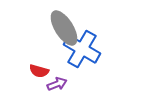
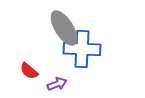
blue cross: rotated 27 degrees counterclockwise
red semicircle: moved 10 px left; rotated 24 degrees clockwise
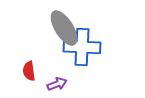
blue cross: moved 2 px up
red semicircle: rotated 42 degrees clockwise
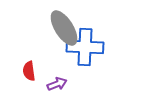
blue cross: moved 3 px right
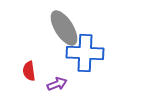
blue cross: moved 6 px down
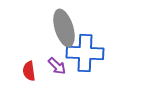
gray ellipse: rotated 15 degrees clockwise
purple arrow: moved 18 px up; rotated 66 degrees clockwise
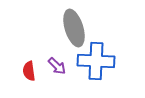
gray ellipse: moved 10 px right
blue cross: moved 11 px right, 8 px down
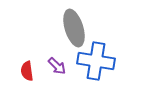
blue cross: rotated 6 degrees clockwise
red semicircle: moved 2 px left
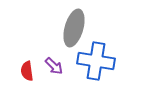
gray ellipse: rotated 33 degrees clockwise
purple arrow: moved 3 px left
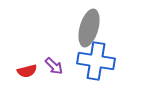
gray ellipse: moved 15 px right
red semicircle: rotated 96 degrees counterclockwise
